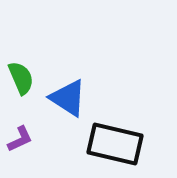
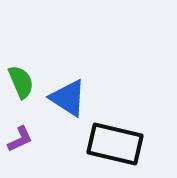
green semicircle: moved 4 px down
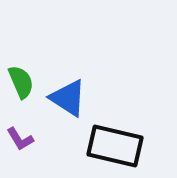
purple L-shape: rotated 84 degrees clockwise
black rectangle: moved 2 px down
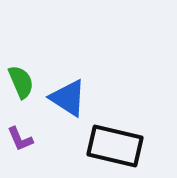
purple L-shape: rotated 8 degrees clockwise
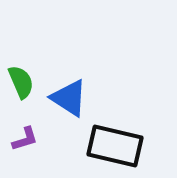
blue triangle: moved 1 px right
purple L-shape: moved 5 px right; rotated 84 degrees counterclockwise
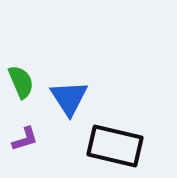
blue triangle: rotated 24 degrees clockwise
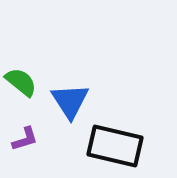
green semicircle: rotated 28 degrees counterclockwise
blue triangle: moved 1 px right, 3 px down
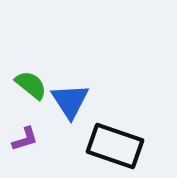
green semicircle: moved 10 px right, 3 px down
black rectangle: rotated 6 degrees clockwise
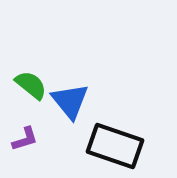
blue triangle: rotated 6 degrees counterclockwise
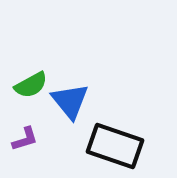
green semicircle: rotated 112 degrees clockwise
